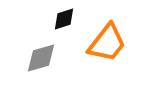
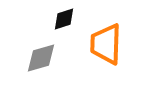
orange trapezoid: moved 1 px left, 1 px down; rotated 144 degrees clockwise
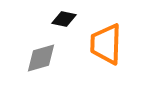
black diamond: rotated 30 degrees clockwise
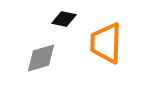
orange trapezoid: moved 1 px up
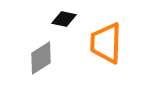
gray diamond: rotated 16 degrees counterclockwise
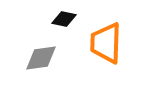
gray diamond: rotated 24 degrees clockwise
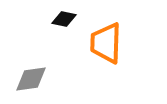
gray diamond: moved 10 px left, 21 px down
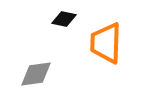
gray diamond: moved 5 px right, 5 px up
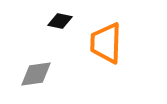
black diamond: moved 4 px left, 2 px down
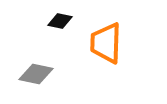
gray diamond: rotated 20 degrees clockwise
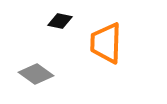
gray diamond: rotated 24 degrees clockwise
